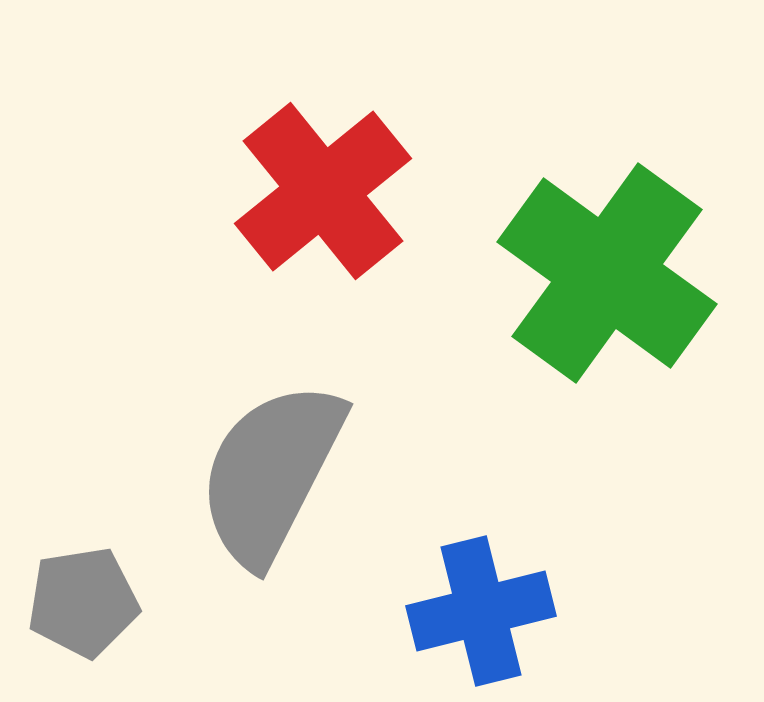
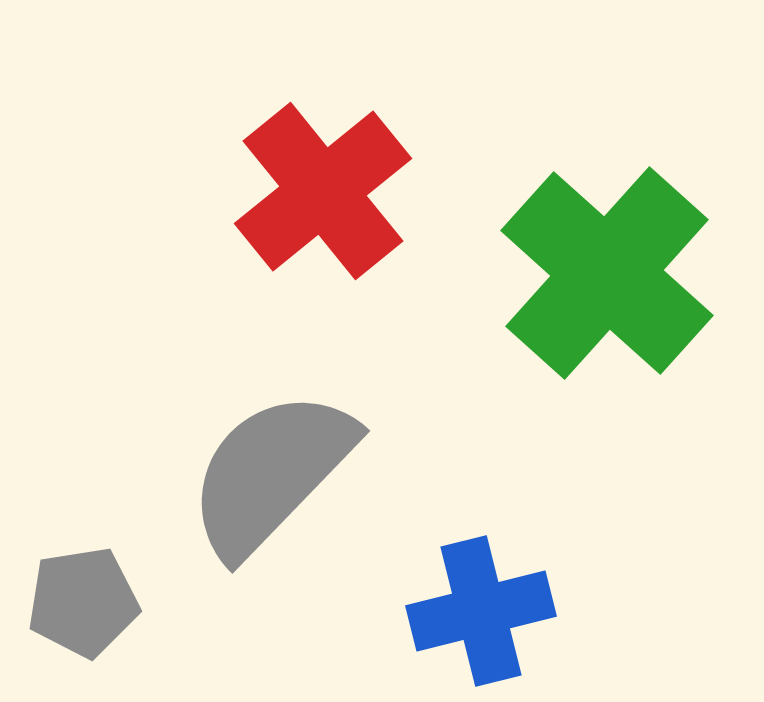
green cross: rotated 6 degrees clockwise
gray semicircle: rotated 17 degrees clockwise
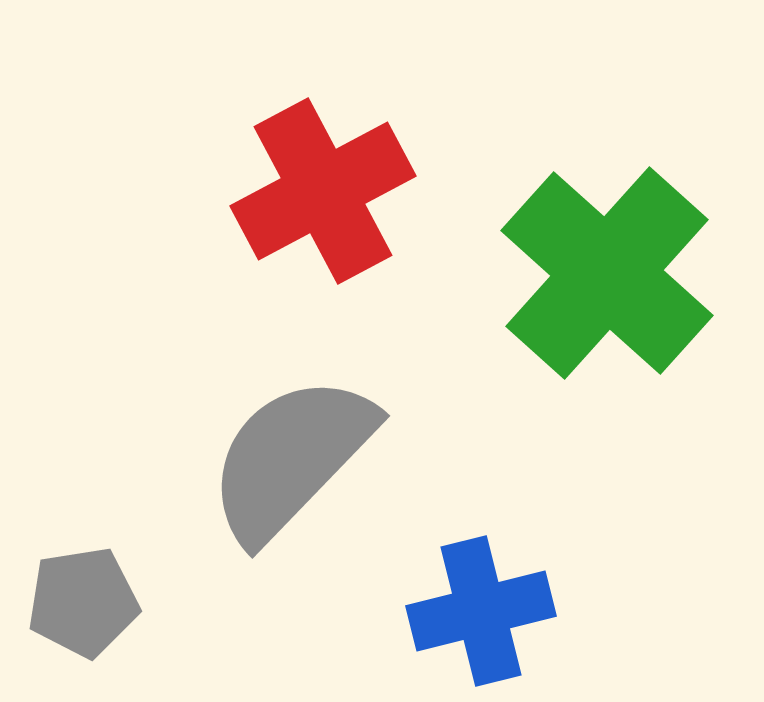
red cross: rotated 11 degrees clockwise
gray semicircle: moved 20 px right, 15 px up
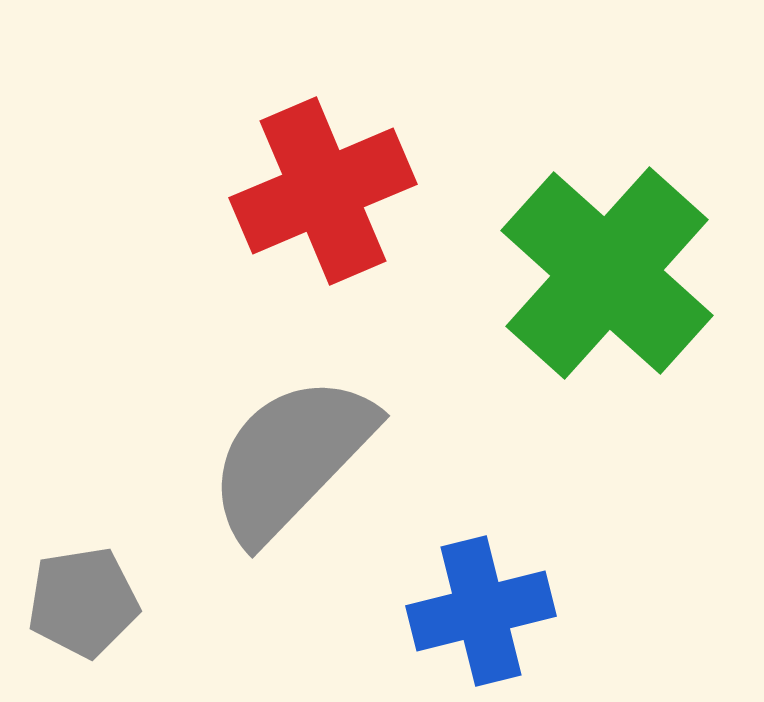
red cross: rotated 5 degrees clockwise
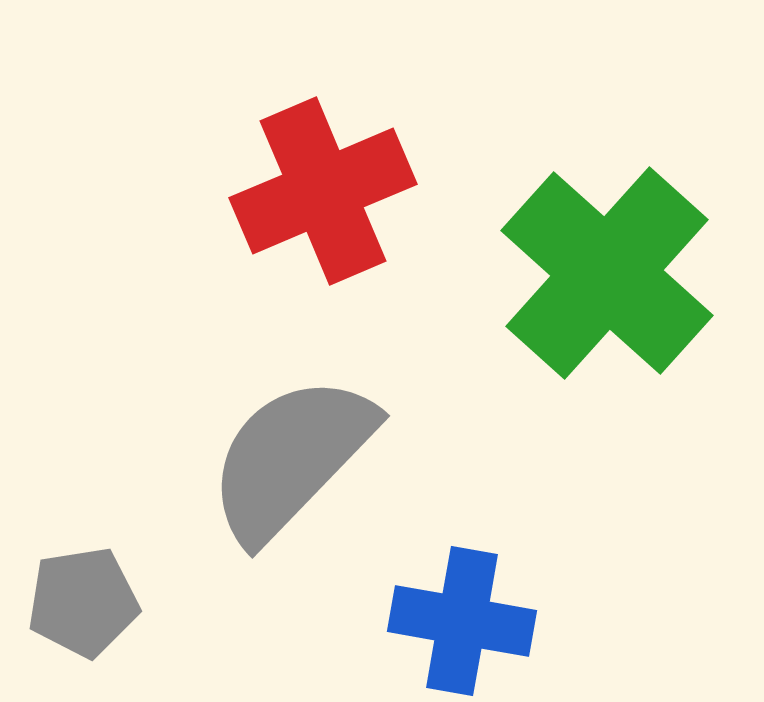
blue cross: moved 19 px left, 10 px down; rotated 24 degrees clockwise
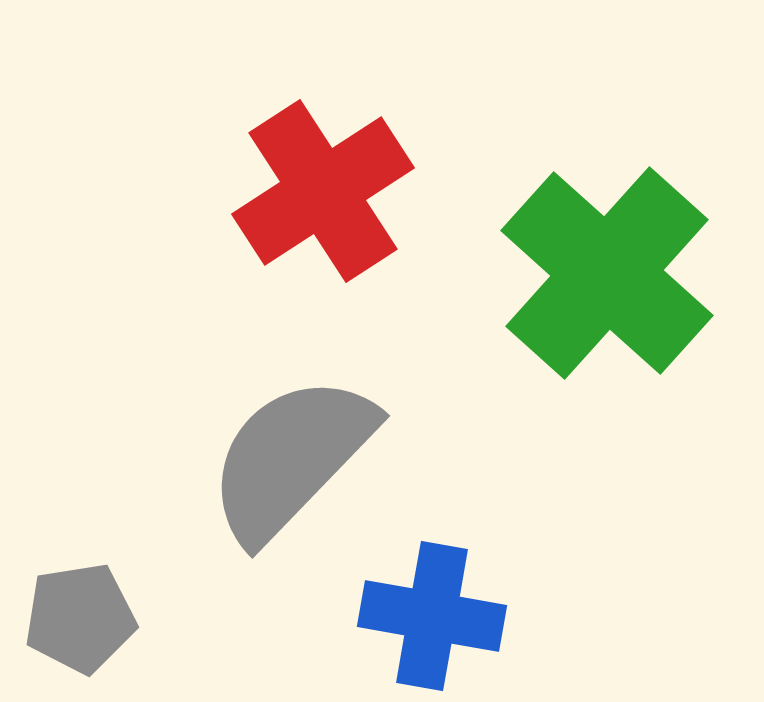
red cross: rotated 10 degrees counterclockwise
gray pentagon: moved 3 px left, 16 px down
blue cross: moved 30 px left, 5 px up
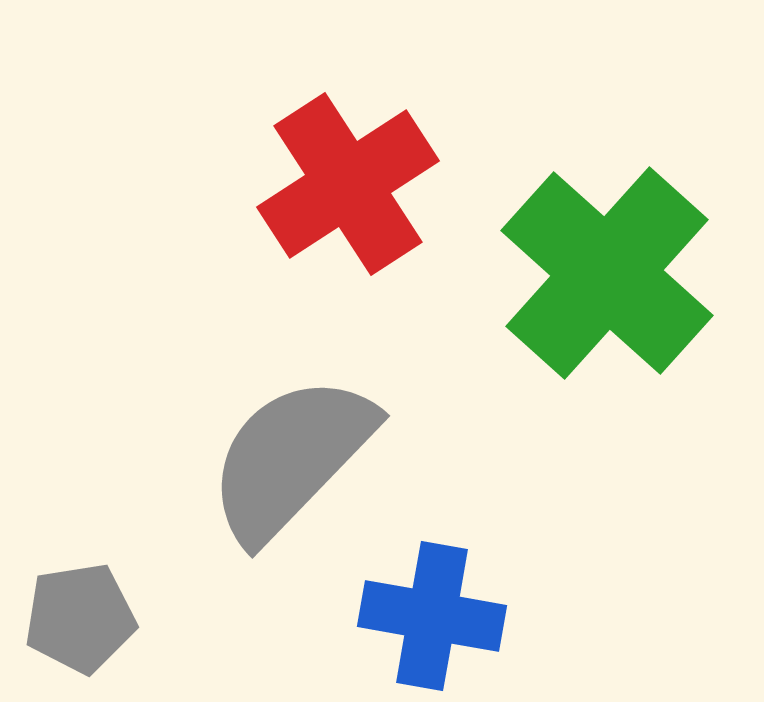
red cross: moved 25 px right, 7 px up
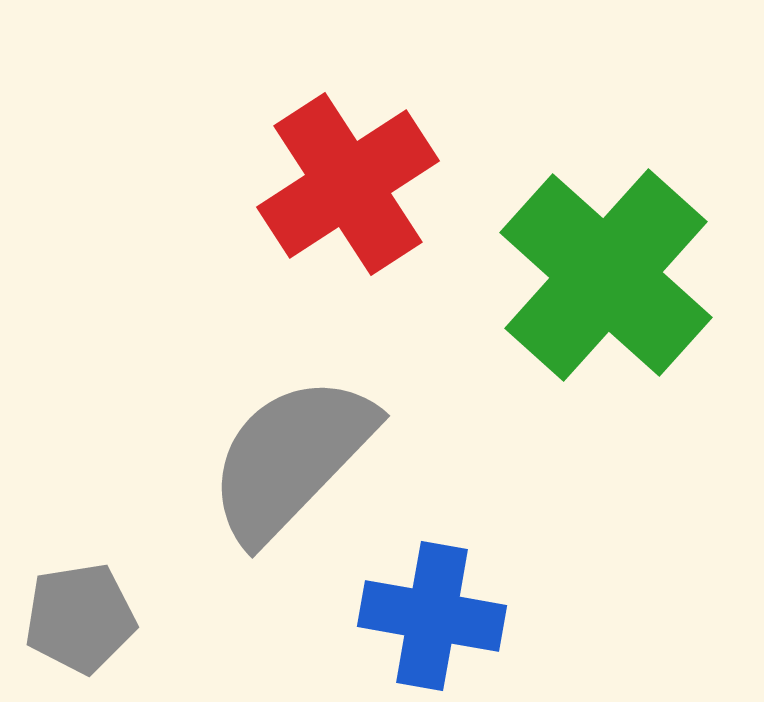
green cross: moved 1 px left, 2 px down
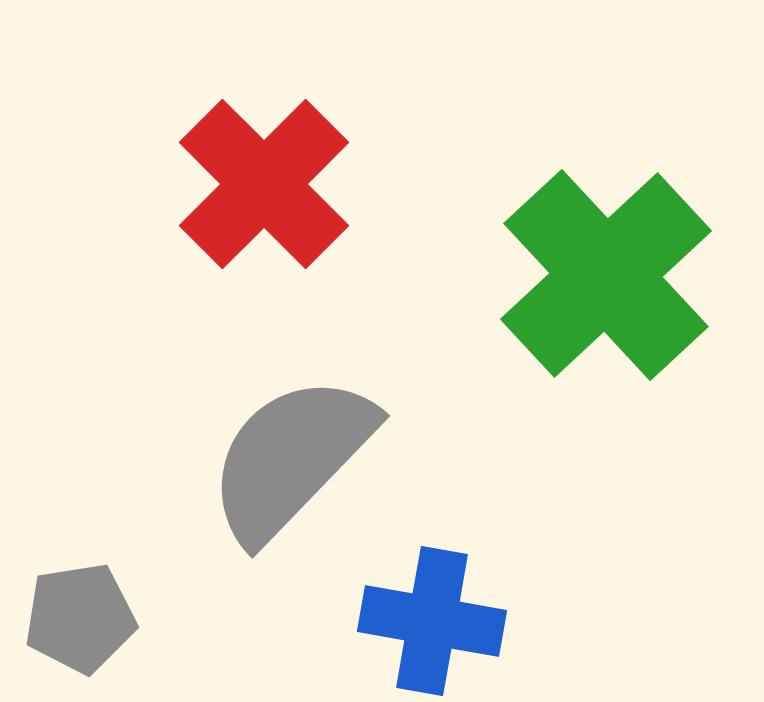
red cross: moved 84 px left; rotated 12 degrees counterclockwise
green cross: rotated 5 degrees clockwise
blue cross: moved 5 px down
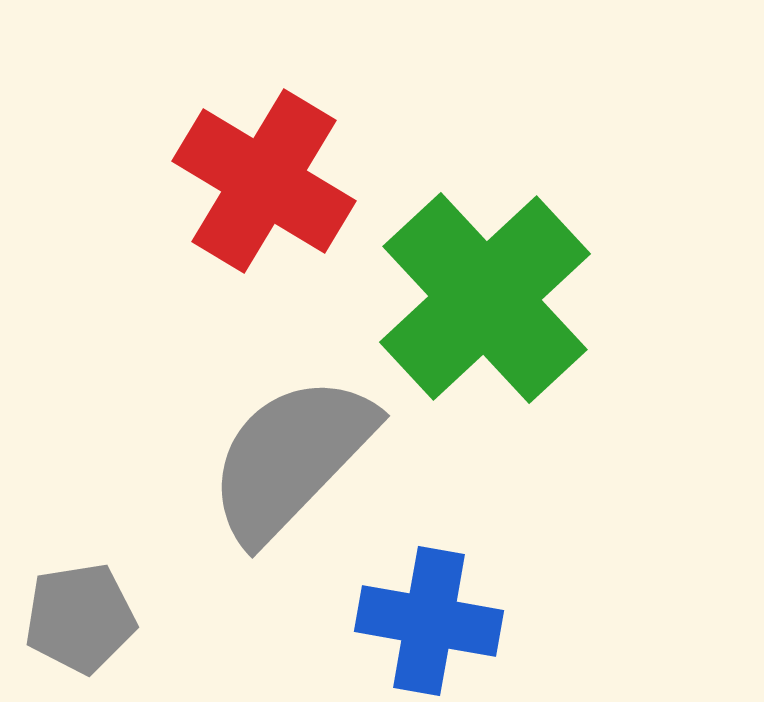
red cross: moved 3 px up; rotated 14 degrees counterclockwise
green cross: moved 121 px left, 23 px down
blue cross: moved 3 px left
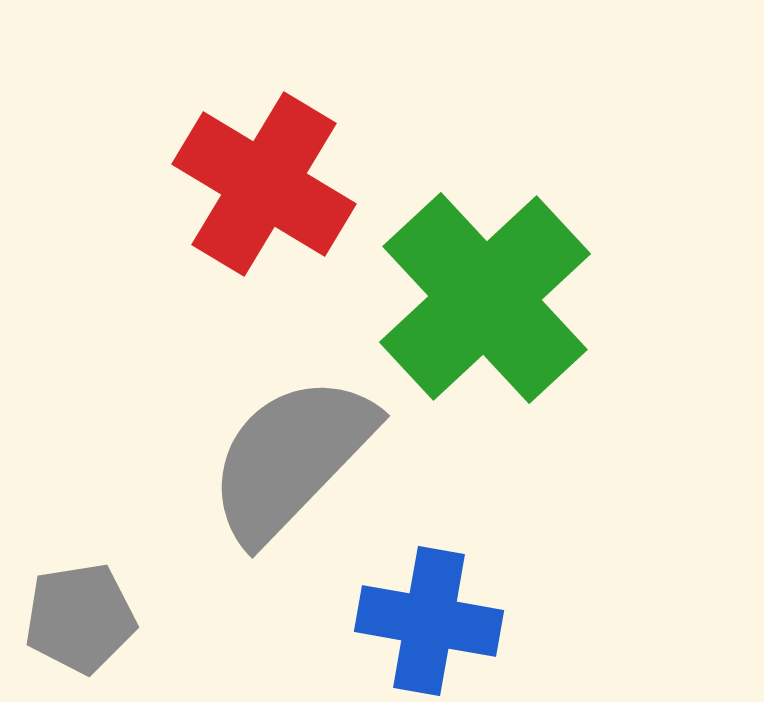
red cross: moved 3 px down
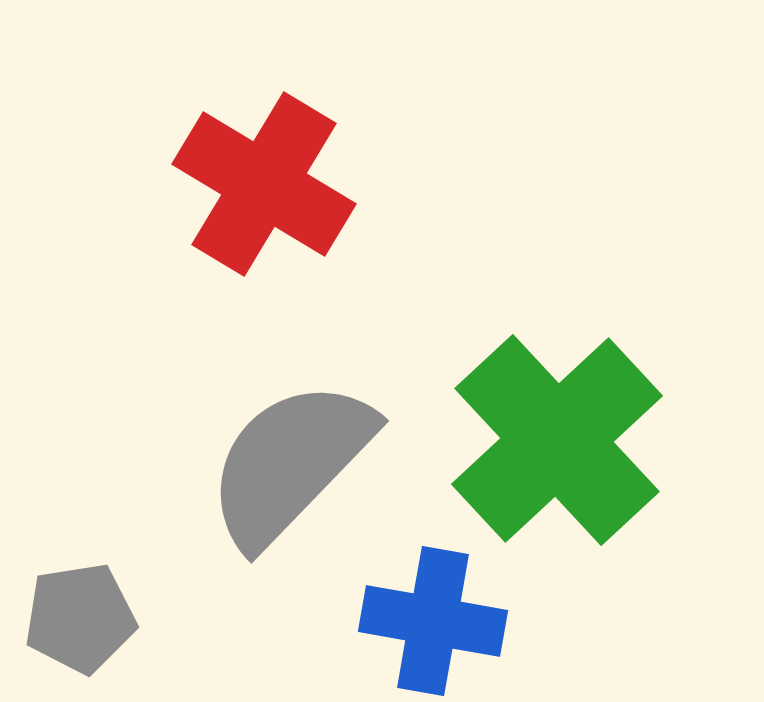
green cross: moved 72 px right, 142 px down
gray semicircle: moved 1 px left, 5 px down
blue cross: moved 4 px right
